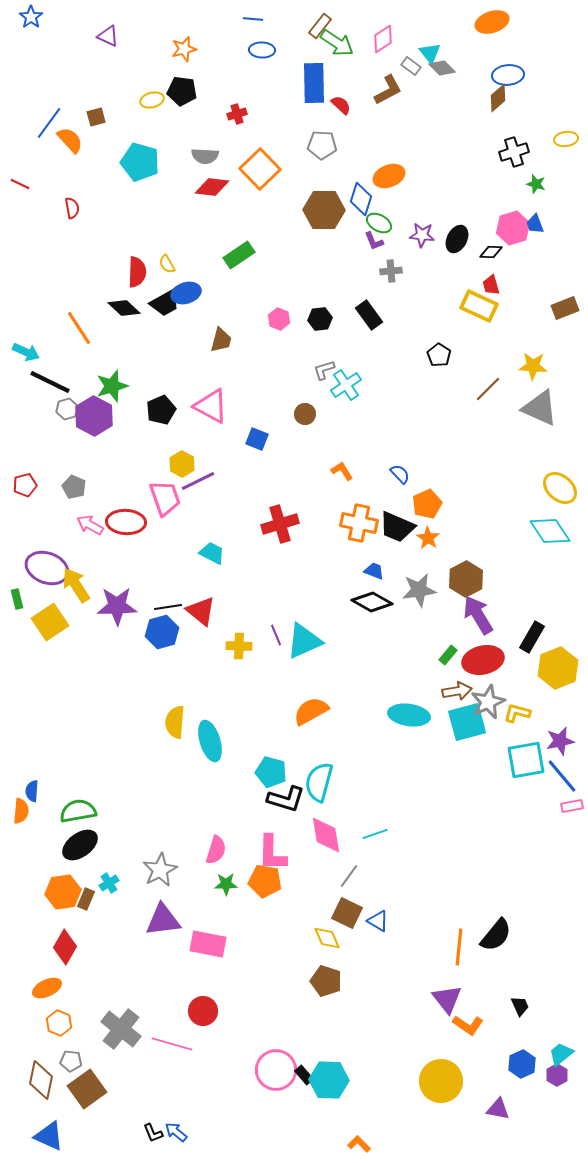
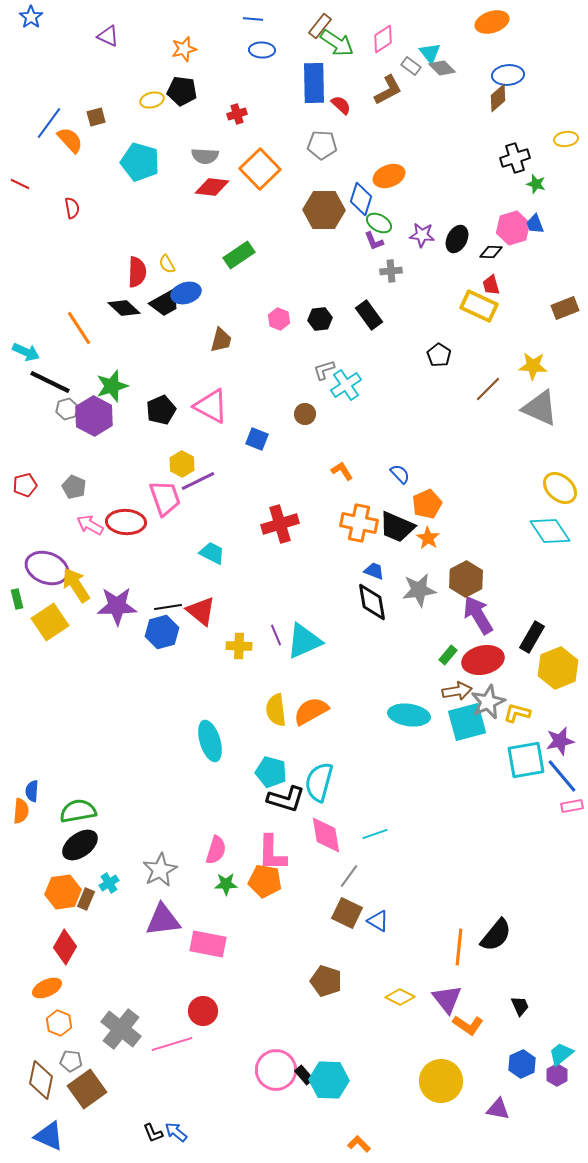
black cross at (514, 152): moved 1 px right, 6 px down
black diamond at (372, 602): rotated 51 degrees clockwise
yellow semicircle at (175, 722): moved 101 px right, 12 px up; rotated 12 degrees counterclockwise
yellow diamond at (327, 938): moved 73 px right, 59 px down; rotated 40 degrees counterclockwise
pink line at (172, 1044): rotated 33 degrees counterclockwise
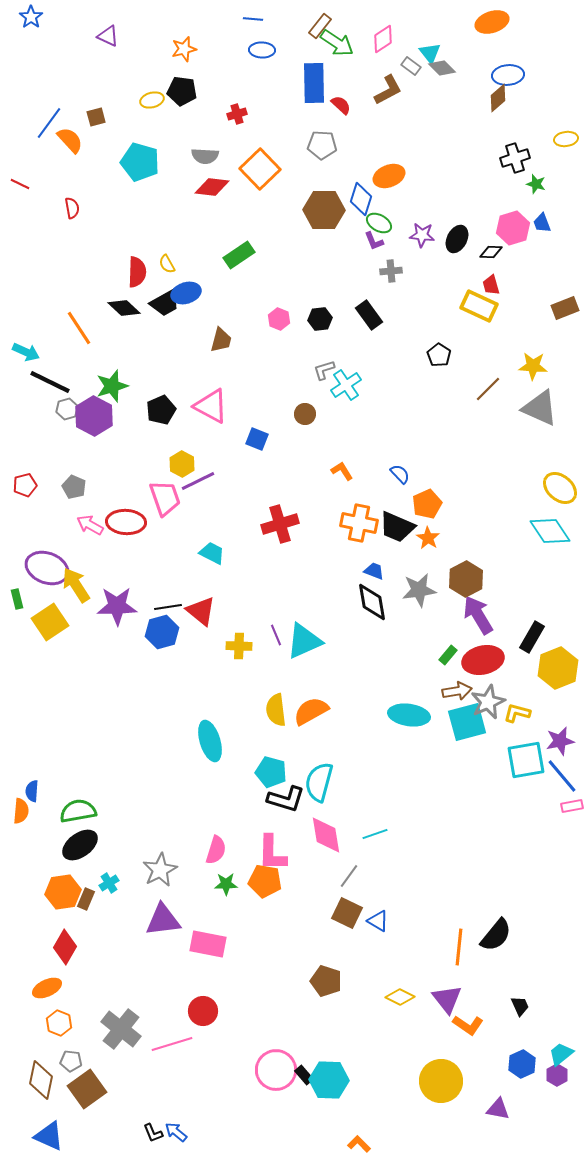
blue trapezoid at (535, 224): moved 7 px right, 1 px up
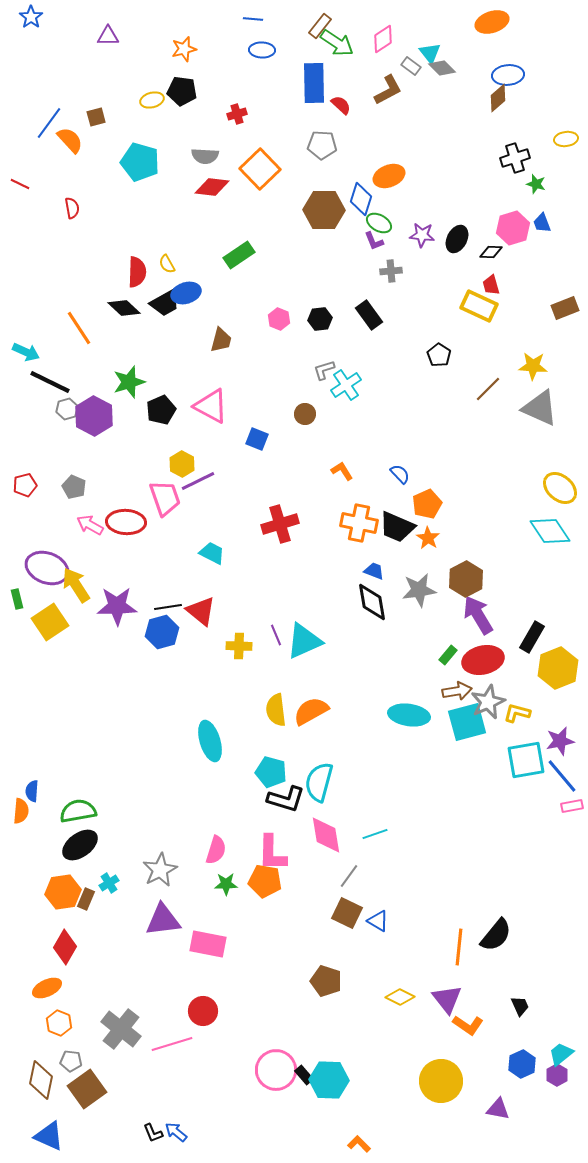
purple triangle at (108, 36): rotated 25 degrees counterclockwise
green star at (112, 386): moved 17 px right, 4 px up
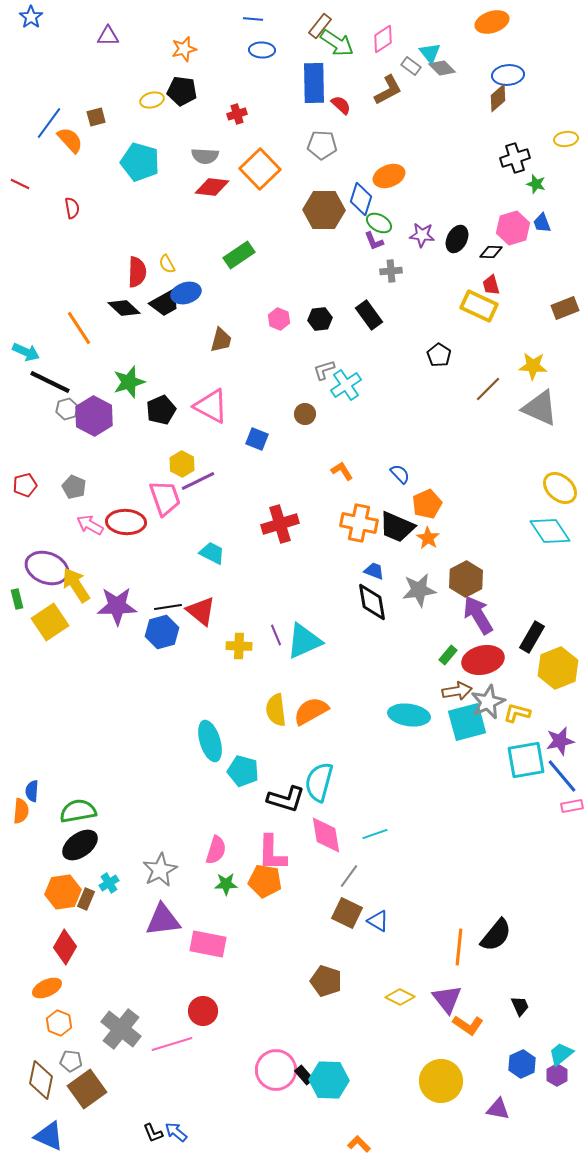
cyan pentagon at (271, 772): moved 28 px left, 1 px up
